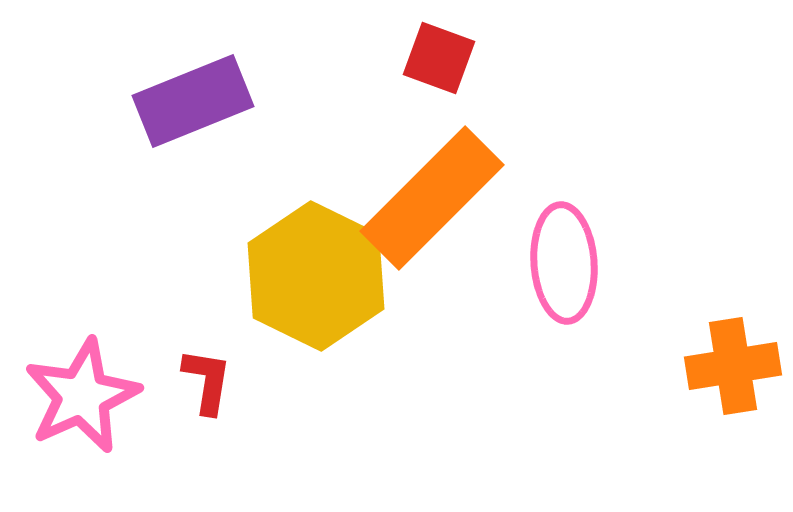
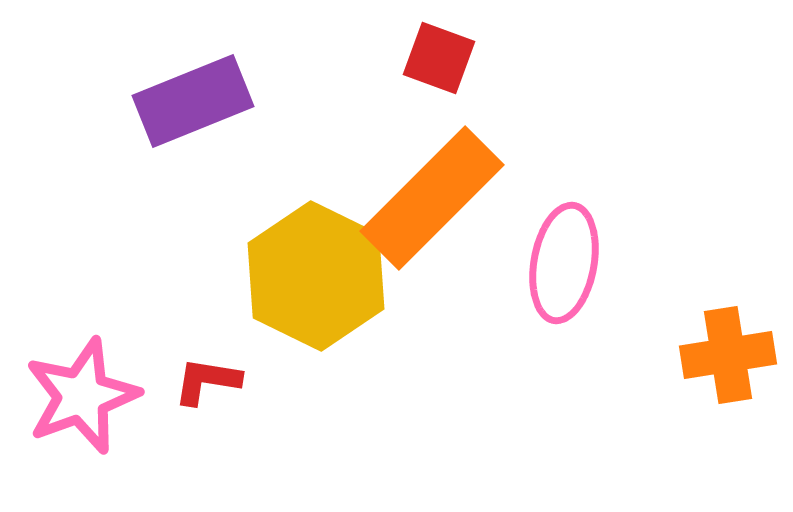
pink ellipse: rotated 14 degrees clockwise
orange cross: moved 5 px left, 11 px up
red L-shape: rotated 90 degrees counterclockwise
pink star: rotated 4 degrees clockwise
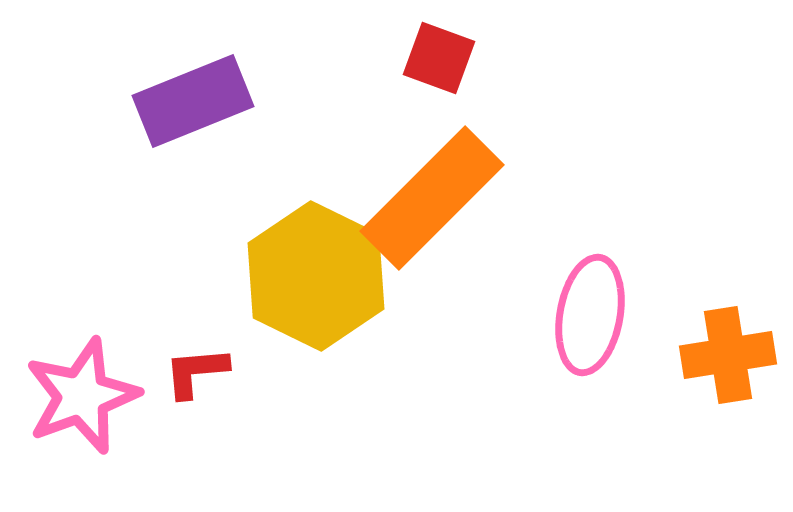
pink ellipse: moved 26 px right, 52 px down
red L-shape: moved 11 px left, 9 px up; rotated 14 degrees counterclockwise
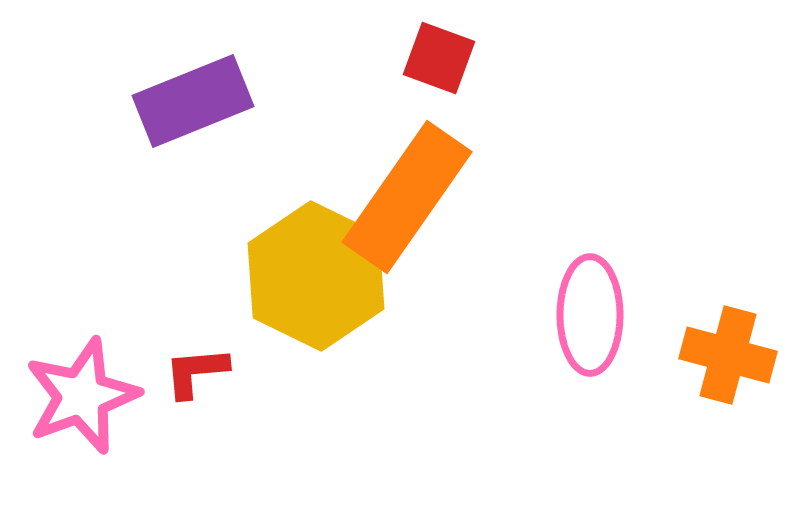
orange rectangle: moved 25 px left, 1 px up; rotated 10 degrees counterclockwise
pink ellipse: rotated 10 degrees counterclockwise
orange cross: rotated 24 degrees clockwise
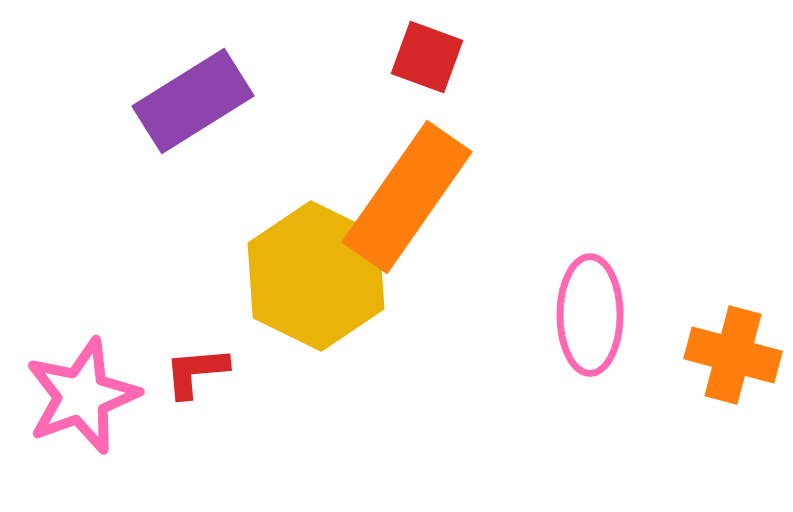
red square: moved 12 px left, 1 px up
purple rectangle: rotated 10 degrees counterclockwise
orange cross: moved 5 px right
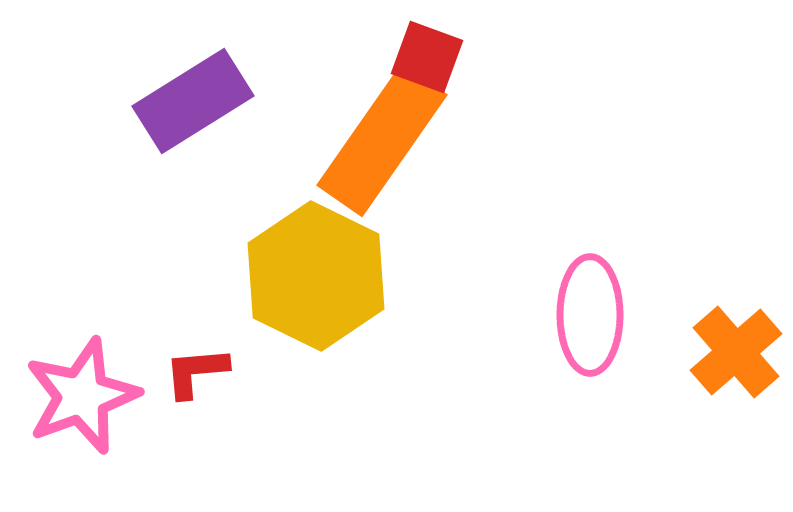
orange rectangle: moved 25 px left, 57 px up
orange cross: moved 3 px right, 3 px up; rotated 34 degrees clockwise
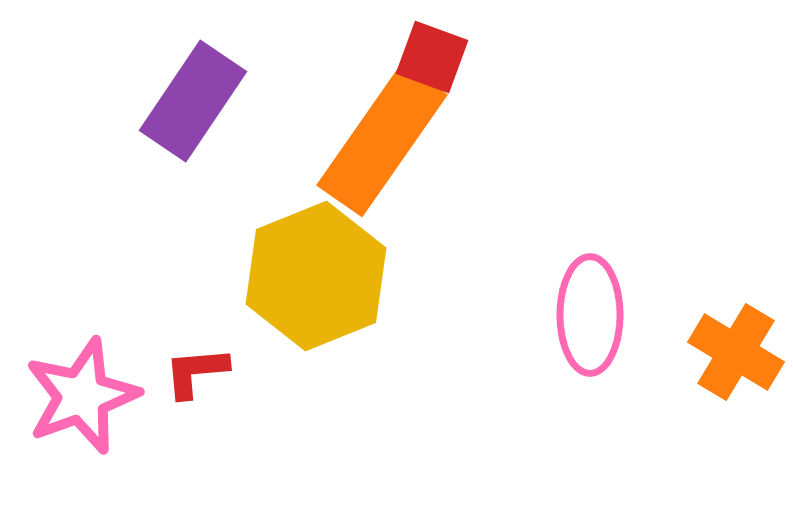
red square: moved 5 px right
purple rectangle: rotated 24 degrees counterclockwise
yellow hexagon: rotated 12 degrees clockwise
orange cross: rotated 18 degrees counterclockwise
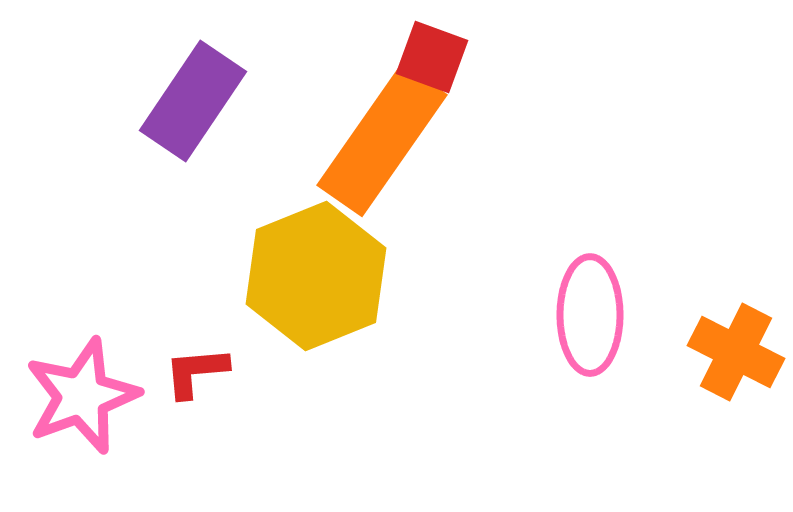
orange cross: rotated 4 degrees counterclockwise
